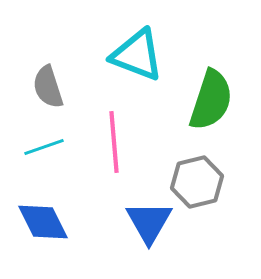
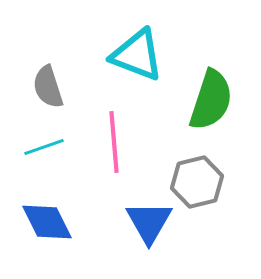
blue diamond: moved 4 px right
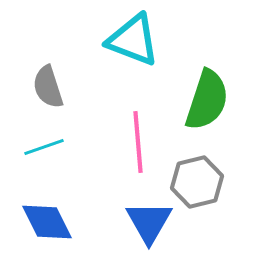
cyan triangle: moved 4 px left, 15 px up
green semicircle: moved 4 px left
pink line: moved 24 px right
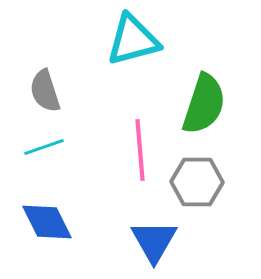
cyan triangle: rotated 36 degrees counterclockwise
gray semicircle: moved 3 px left, 4 px down
green semicircle: moved 3 px left, 4 px down
pink line: moved 2 px right, 8 px down
gray hexagon: rotated 15 degrees clockwise
blue triangle: moved 5 px right, 19 px down
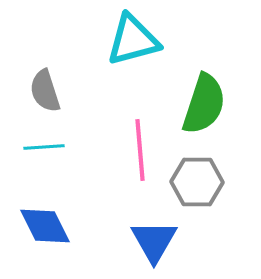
cyan line: rotated 15 degrees clockwise
blue diamond: moved 2 px left, 4 px down
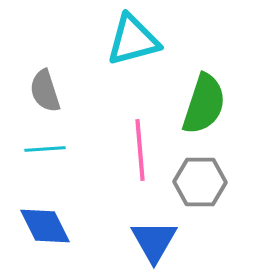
cyan line: moved 1 px right, 2 px down
gray hexagon: moved 3 px right
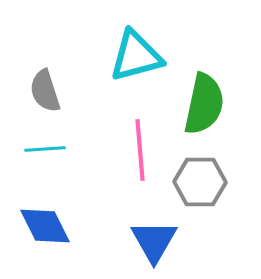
cyan triangle: moved 3 px right, 16 px down
green semicircle: rotated 6 degrees counterclockwise
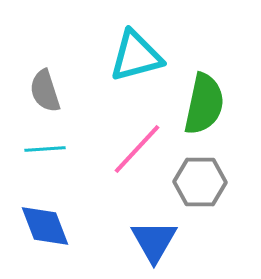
pink line: moved 3 px left, 1 px up; rotated 48 degrees clockwise
blue diamond: rotated 6 degrees clockwise
